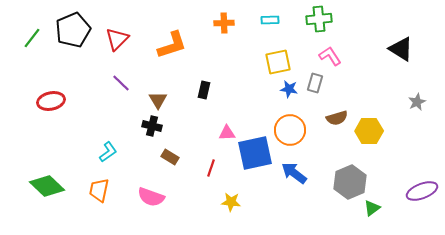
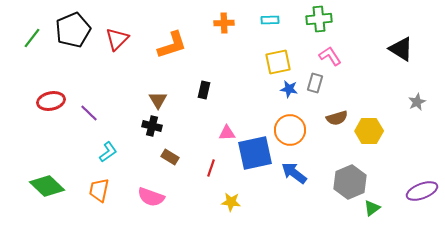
purple line: moved 32 px left, 30 px down
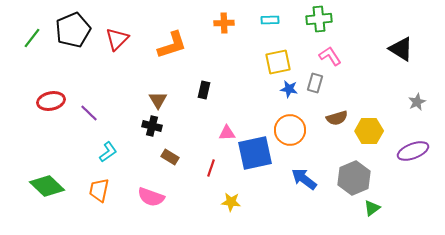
blue arrow: moved 10 px right, 6 px down
gray hexagon: moved 4 px right, 4 px up
purple ellipse: moved 9 px left, 40 px up
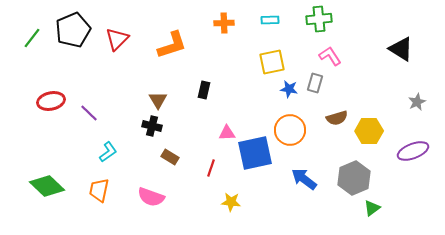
yellow square: moved 6 px left
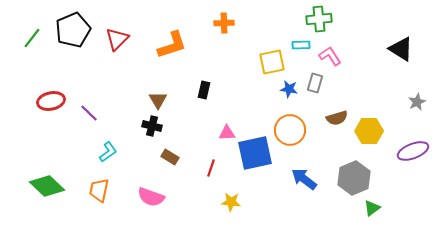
cyan rectangle: moved 31 px right, 25 px down
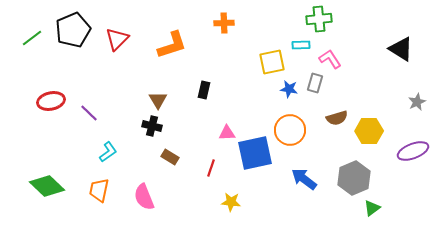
green line: rotated 15 degrees clockwise
pink L-shape: moved 3 px down
pink semicircle: moved 7 px left; rotated 48 degrees clockwise
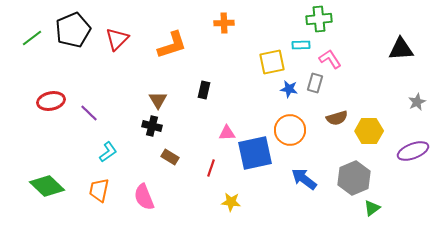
black triangle: rotated 36 degrees counterclockwise
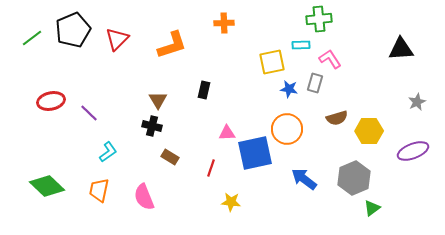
orange circle: moved 3 px left, 1 px up
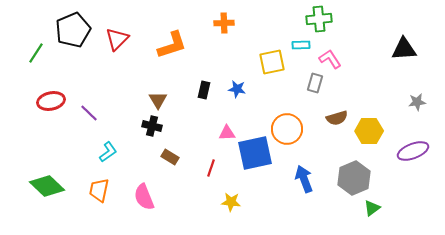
green line: moved 4 px right, 15 px down; rotated 20 degrees counterclockwise
black triangle: moved 3 px right
blue star: moved 52 px left
gray star: rotated 18 degrees clockwise
blue arrow: rotated 32 degrees clockwise
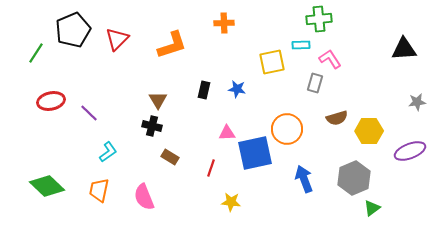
purple ellipse: moved 3 px left
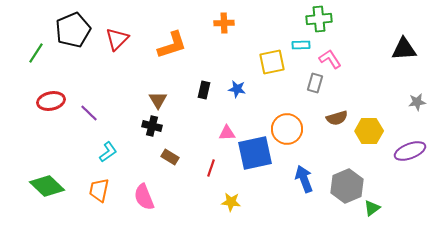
gray hexagon: moved 7 px left, 8 px down
